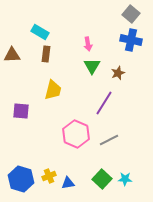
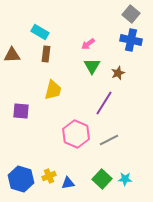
pink arrow: rotated 64 degrees clockwise
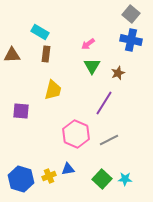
blue triangle: moved 14 px up
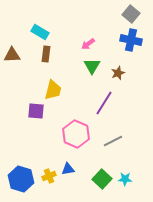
purple square: moved 15 px right
gray line: moved 4 px right, 1 px down
